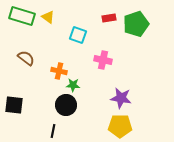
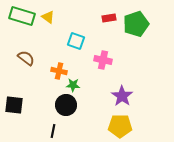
cyan square: moved 2 px left, 6 px down
purple star: moved 1 px right, 2 px up; rotated 25 degrees clockwise
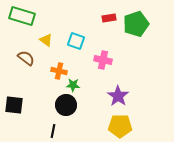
yellow triangle: moved 2 px left, 23 px down
purple star: moved 4 px left
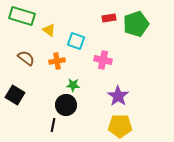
yellow triangle: moved 3 px right, 10 px up
orange cross: moved 2 px left, 10 px up; rotated 21 degrees counterclockwise
black square: moved 1 px right, 10 px up; rotated 24 degrees clockwise
black line: moved 6 px up
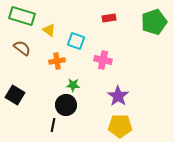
green pentagon: moved 18 px right, 2 px up
brown semicircle: moved 4 px left, 10 px up
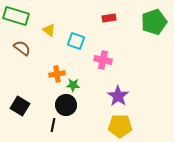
green rectangle: moved 6 px left
orange cross: moved 13 px down
black square: moved 5 px right, 11 px down
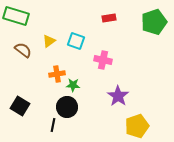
yellow triangle: moved 11 px down; rotated 48 degrees clockwise
brown semicircle: moved 1 px right, 2 px down
black circle: moved 1 px right, 2 px down
yellow pentagon: moved 17 px right; rotated 20 degrees counterclockwise
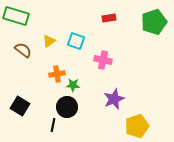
purple star: moved 4 px left, 3 px down; rotated 15 degrees clockwise
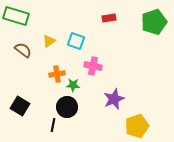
pink cross: moved 10 px left, 6 px down
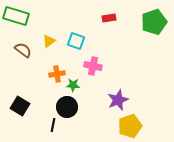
purple star: moved 4 px right, 1 px down
yellow pentagon: moved 7 px left
